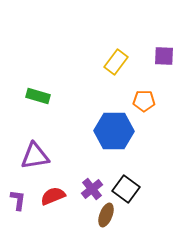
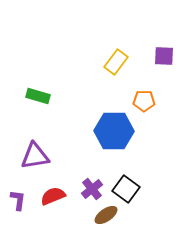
brown ellipse: rotated 35 degrees clockwise
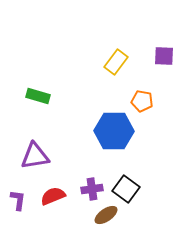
orange pentagon: moved 2 px left; rotated 10 degrees clockwise
purple cross: rotated 30 degrees clockwise
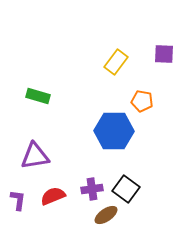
purple square: moved 2 px up
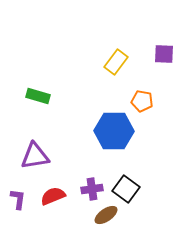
purple L-shape: moved 1 px up
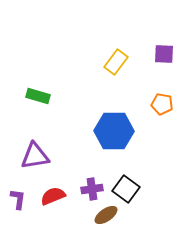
orange pentagon: moved 20 px right, 3 px down
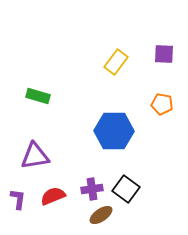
brown ellipse: moved 5 px left
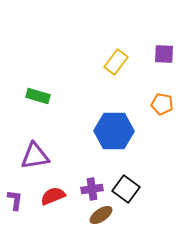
purple L-shape: moved 3 px left, 1 px down
